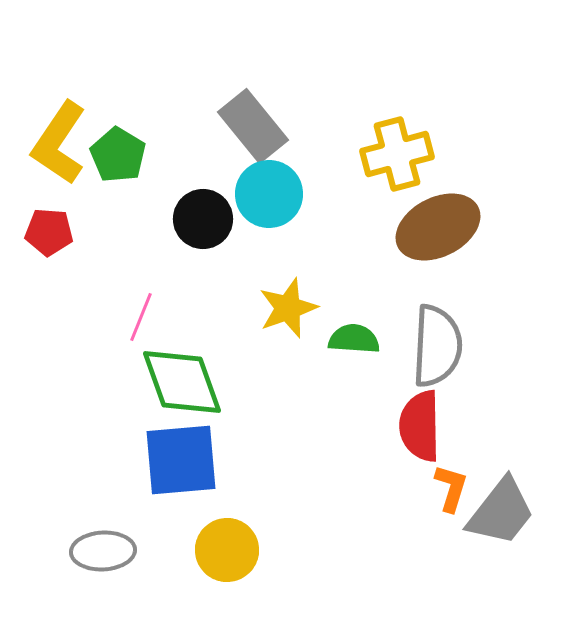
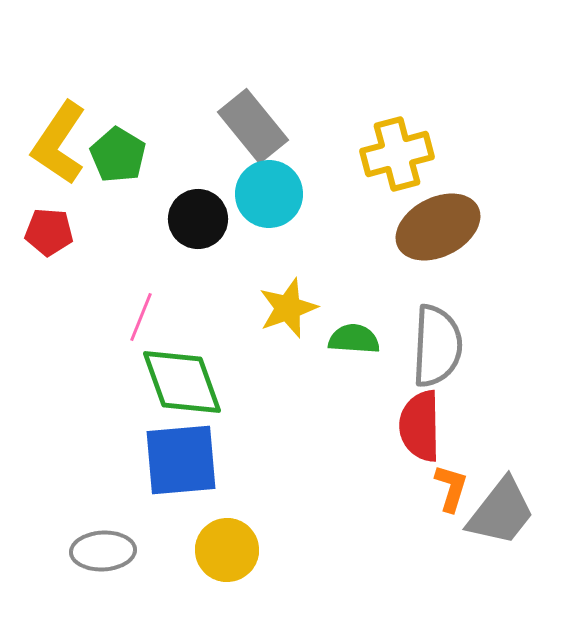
black circle: moved 5 px left
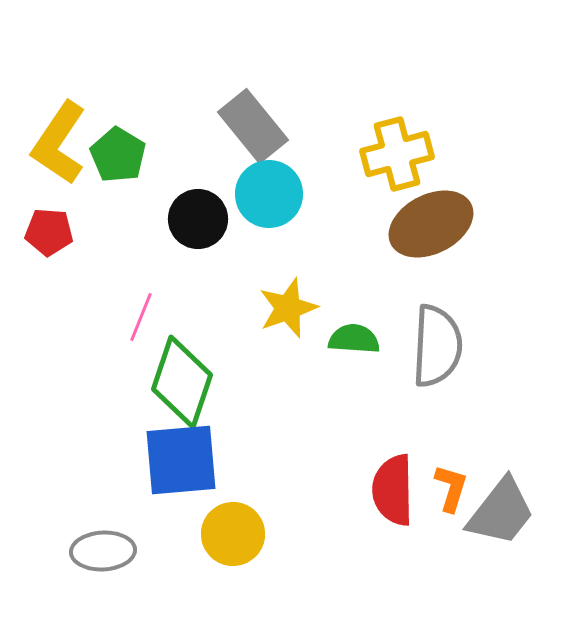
brown ellipse: moved 7 px left, 3 px up
green diamond: rotated 38 degrees clockwise
red semicircle: moved 27 px left, 64 px down
yellow circle: moved 6 px right, 16 px up
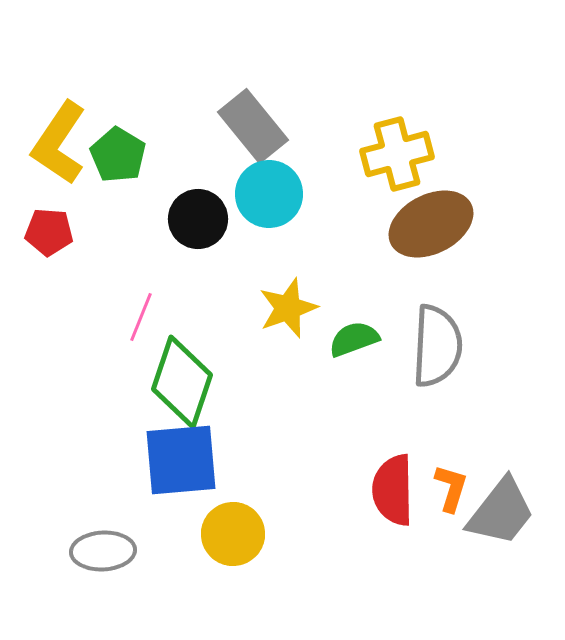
green semicircle: rotated 24 degrees counterclockwise
